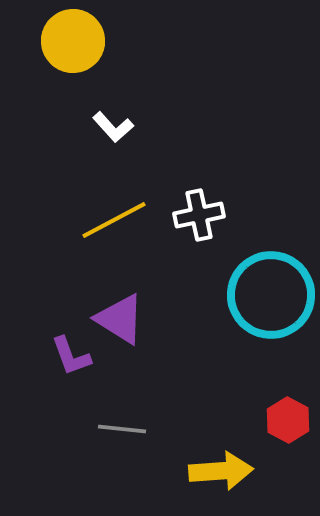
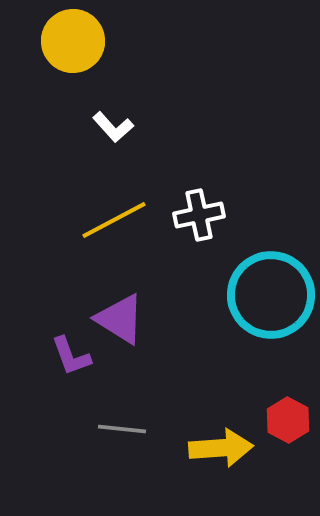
yellow arrow: moved 23 px up
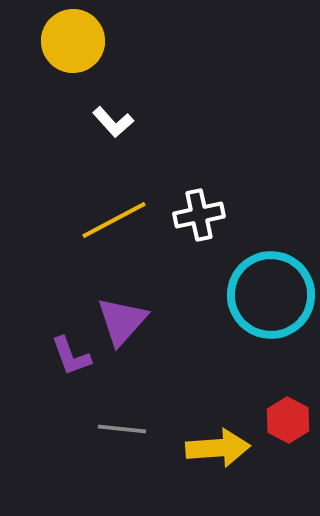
white L-shape: moved 5 px up
purple triangle: moved 2 px right, 2 px down; rotated 40 degrees clockwise
yellow arrow: moved 3 px left
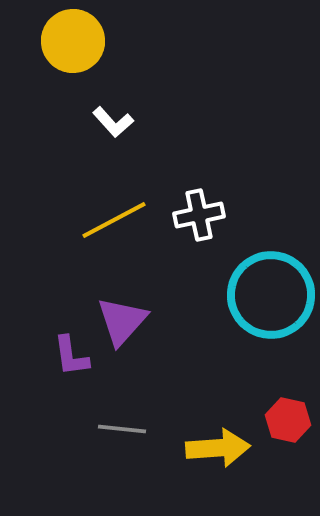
purple L-shape: rotated 12 degrees clockwise
red hexagon: rotated 15 degrees counterclockwise
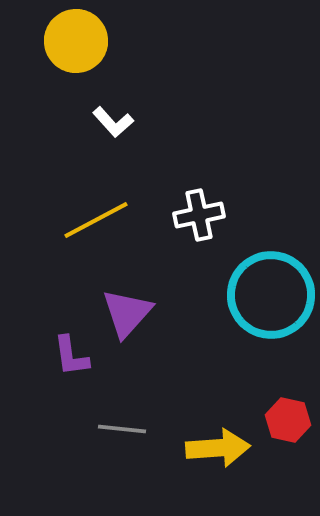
yellow circle: moved 3 px right
yellow line: moved 18 px left
purple triangle: moved 5 px right, 8 px up
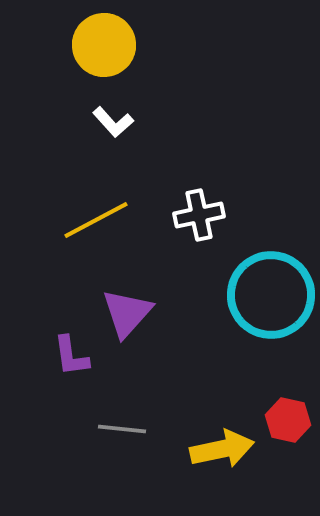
yellow circle: moved 28 px right, 4 px down
yellow arrow: moved 4 px right, 1 px down; rotated 8 degrees counterclockwise
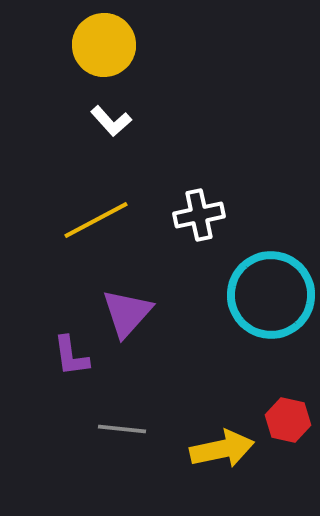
white L-shape: moved 2 px left, 1 px up
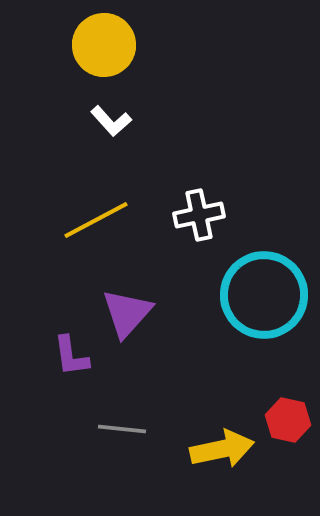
cyan circle: moved 7 px left
